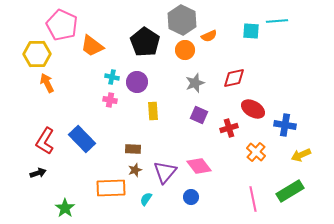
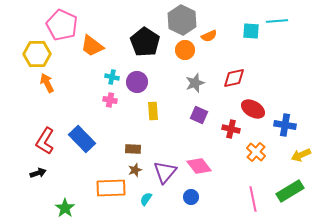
red cross: moved 2 px right, 1 px down; rotated 30 degrees clockwise
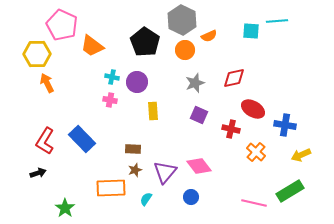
pink line: moved 1 px right, 4 px down; rotated 65 degrees counterclockwise
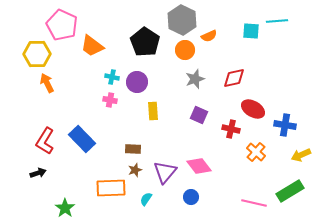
gray star: moved 4 px up
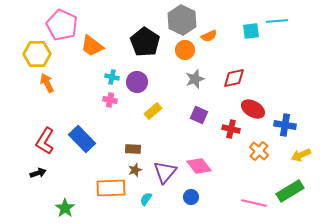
cyan square: rotated 12 degrees counterclockwise
yellow rectangle: rotated 54 degrees clockwise
orange cross: moved 3 px right, 1 px up
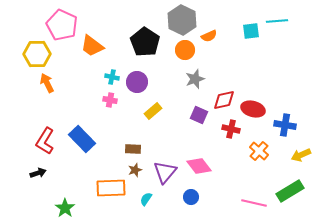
red diamond: moved 10 px left, 22 px down
red ellipse: rotated 15 degrees counterclockwise
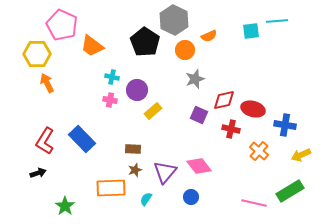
gray hexagon: moved 8 px left
purple circle: moved 8 px down
green star: moved 2 px up
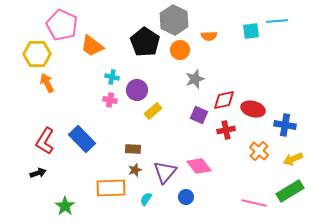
orange semicircle: rotated 21 degrees clockwise
orange circle: moved 5 px left
red cross: moved 5 px left, 1 px down; rotated 24 degrees counterclockwise
yellow arrow: moved 8 px left, 4 px down
blue circle: moved 5 px left
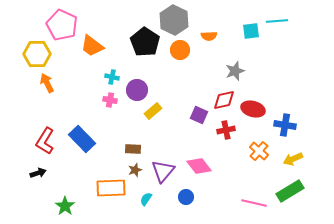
gray star: moved 40 px right, 8 px up
purple triangle: moved 2 px left, 1 px up
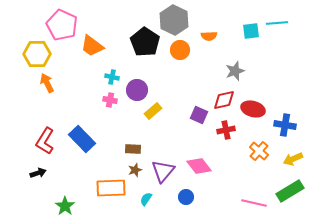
cyan line: moved 2 px down
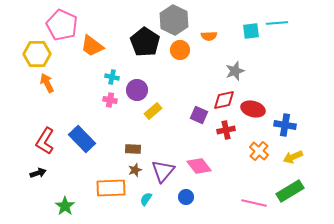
yellow arrow: moved 2 px up
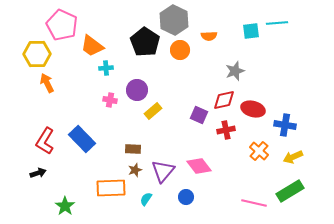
cyan cross: moved 6 px left, 9 px up; rotated 16 degrees counterclockwise
